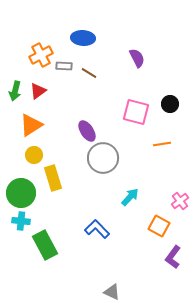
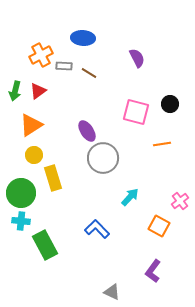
purple L-shape: moved 20 px left, 14 px down
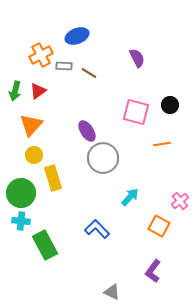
blue ellipse: moved 6 px left, 2 px up; rotated 25 degrees counterclockwise
black circle: moved 1 px down
orange triangle: rotated 15 degrees counterclockwise
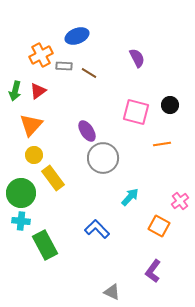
yellow rectangle: rotated 20 degrees counterclockwise
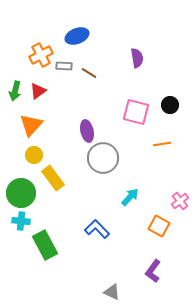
purple semicircle: rotated 18 degrees clockwise
purple ellipse: rotated 20 degrees clockwise
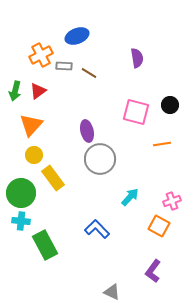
gray circle: moved 3 px left, 1 px down
pink cross: moved 8 px left; rotated 18 degrees clockwise
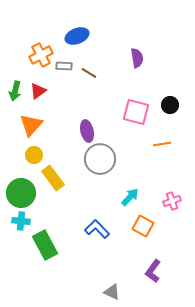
orange square: moved 16 px left
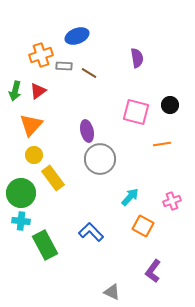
orange cross: rotated 10 degrees clockwise
blue L-shape: moved 6 px left, 3 px down
